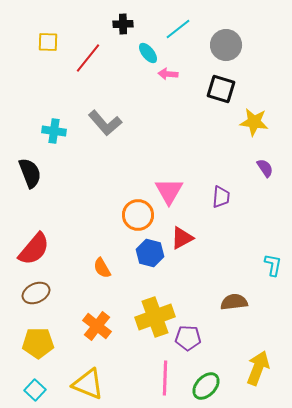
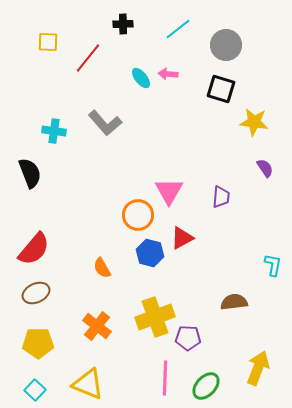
cyan ellipse: moved 7 px left, 25 px down
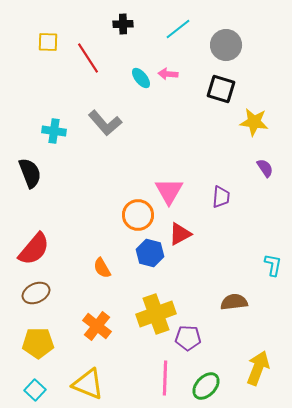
red line: rotated 72 degrees counterclockwise
red triangle: moved 2 px left, 4 px up
yellow cross: moved 1 px right, 3 px up
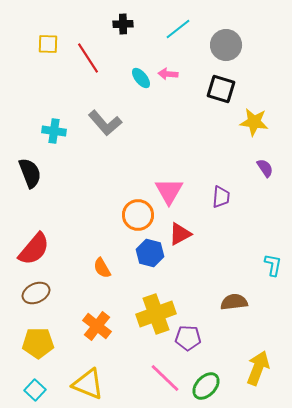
yellow square: moved 2 px down
pink line: rotated 48 degrees counterclockwise
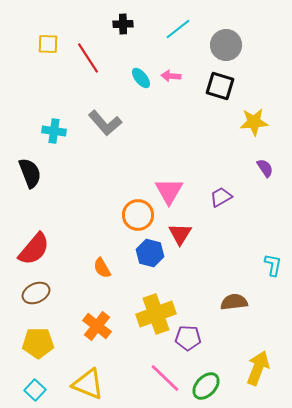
pink arrow: moved 3 px right, 2 px down
black square: moved 1 px left, 3 px up
yellow star: rotated 12 degrees counterclockwise
purple trapezoid: rotated 125 degrees counterclockwise
red triangle: rotated 30 degrees counterclockwise
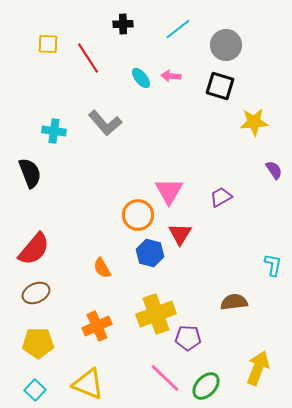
purple semicircle: moved 9 px right, 2 px down
orange cross: rotated 28 degrees clockwise
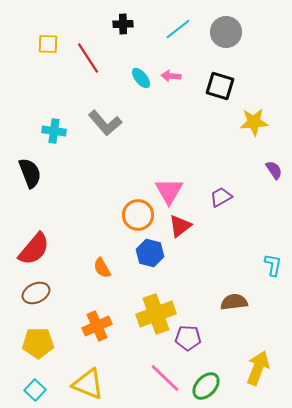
gray circle: moved 13 px up
red triangle: moved 8 px up; rotated 20 degrees clockwise
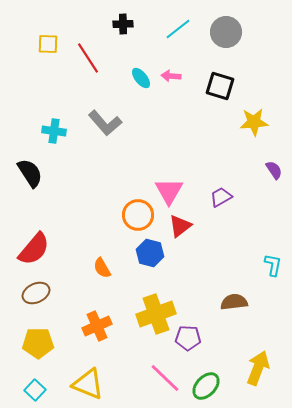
black semicircle: rotated 12 degrees counterclockwise
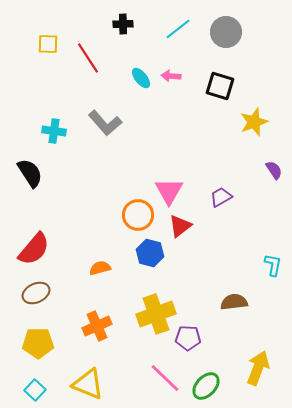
yellow star: rotated 16 degrees counterclockwise
orange semicircle: moved 2 px left; rotated 105 degrees clockwise
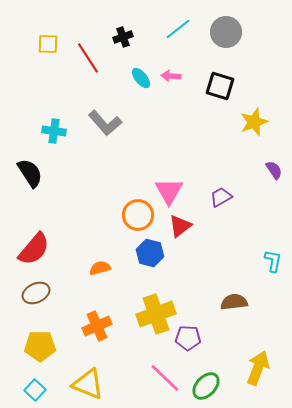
black cross: moved 13 px down; rotated 18 degrees counterclockwise
cyan L-shape: moved 4 px up
yellow pentagon: moved 2 px right, 3 px down
